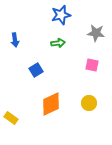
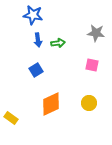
blue star: moved 28 px left; rotated 24 degrees clockwise
blue arrow: moved 23 px right
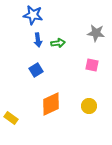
yellow circle: moved 3 px down
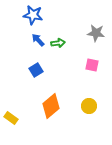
blue arrow: rotated 144 degrees clockwise
orange diamond: moved 2 px down; rotated 15 degrees counterclockwise
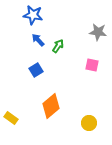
gray star: moved 2 px right, 1 px up
green arrow: moved 3 px down; rotated 48 degrees counterclockwise
yellow circle: moved 17 px down
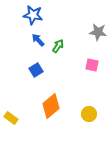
yellow circle: moved 9 px up
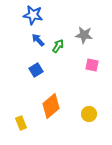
gray star: moved 14 px left, 3 px down
yellow rectangle: moved 10 px right, 5 px down; rotated 32 degrees clockwise
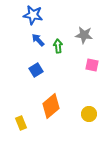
green arrow: rotated 40 degrees counterclockwise
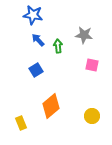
yellow circle: moved 3 px right, 2 px down
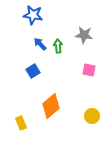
blue arrow: moved 2 px right, 4 px down
pink square: moved 3 px left, 5 px down
blue square: moved 3 px left, 1 px down
